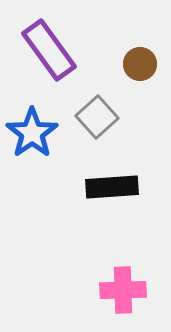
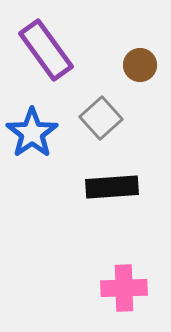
purple rectangle: moved 3 px left
brown circle: moved 1 px down
gray square: moved 4 px right, 1 px down
pink cross: moved 1 px right, 2 px up
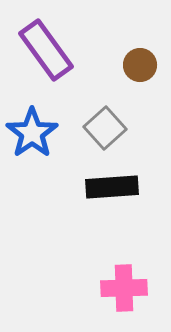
gray square: moved 4 px right, 10 px down
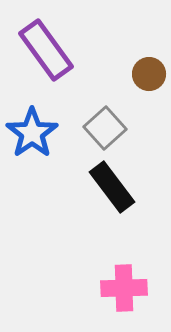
brown circle: moved 9 px right, 9 px down
black rectangle: rotated 57 degrees clockwise
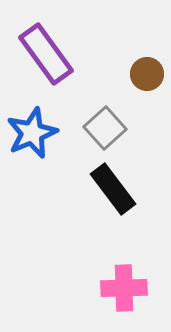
purple rectangle: moved 4 px down
brown circle: moved 2 px left
blue star: rotated 12 degrees clockwise
black rectangle: moved 1 px right, 2 px down
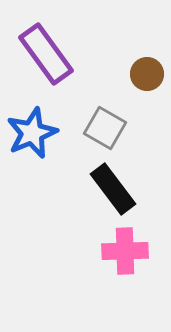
gray square: rotated 18 degrees counterclockwise
pink cross: moved 1 px right, 37 px up
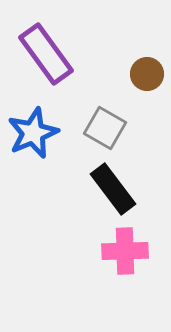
blue star: moved 1 px right
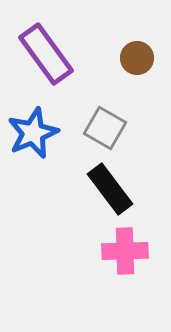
brown circle: moved 10 px left, 16 px up
black rectangle: moved 3 px left
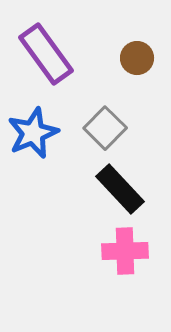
gray square: rotated 15 degrees clockwise
black rectangle: moved 10 px right; rotated 6 degrees counterclockwise
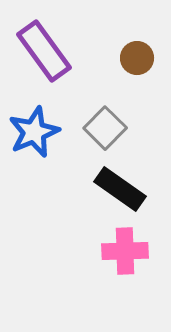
purple rectangle: moved 2 px left, 3 px up
blue star: moved 1 px right, 1 px up
black rectangle: rotated 12 degrees counterclockwise
